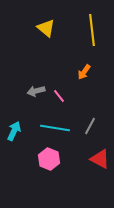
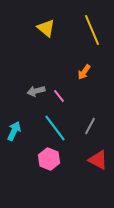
yellow line: rotated 16 degrees counterclockwise
cyan line: rotated 44 degrees clockwise
red triangle: moved 2 px left, 1 px down
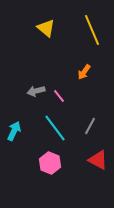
pink hexagon: moved 1 px right, 4 px down
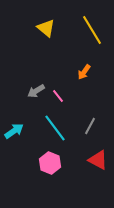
yellow line: rotated 8 degrees counterclockwise
gray arrow: rotated 18 degrees counterclockwise
pink line: moved 1 px left
cyan arrow: rotated 30 degrees clockwise
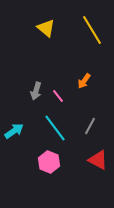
orange arrow: moved 9 px down
gray arrow: rotated 42 degrees counterclockwise
pink hexagon: moved 1 px left, 1 px up
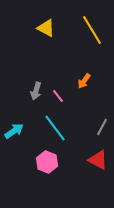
yellow triangle: rotated 12 degrees counterclockwise
gray line: moved 12 px right, 1 px down
pink hexagon: moved 2 px left
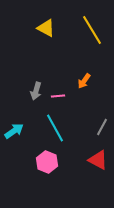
pink line: rotated 56 degrees counterclockwise
cyan line: rotated 8 degrees clockwise
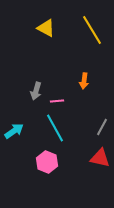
orange arrow: rotated 28 degrees counterclockwise
pink line: moved 1 px left, 5 px down
red triangle: moved 2 px right, 2 px up; rotated 15 degrees counterclockwise
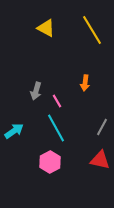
orange arrow: moved 1 px right, 2 px down
pink line: rotated 64 degrees clockwise
cyan line: moved 1 px right
red triangle: moved 2 px down
pink hexagon: moved 3 px right; rotated 10 degrees clockwise
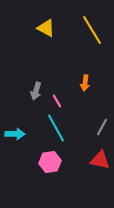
cyan arrow: moved 1 px right, 3 px down; rotated 36 degrees clockwise
pink hexagon: rotated 20 degrees clockwise
